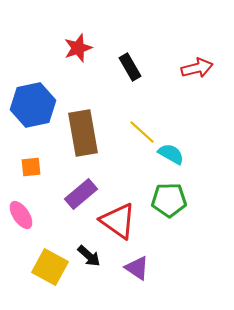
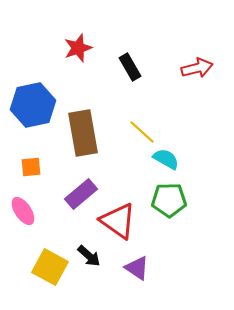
cyan semicircle: moved 5 px left, 5 px down
pink ellipse: moved 2 px right, 4 px up
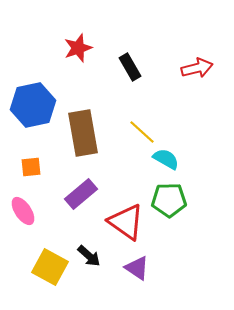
red triangle: moved 8 px right, 1 px down
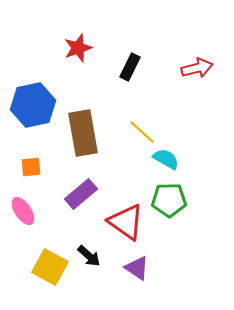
black rectangle: rotated 56 degrees clockwise
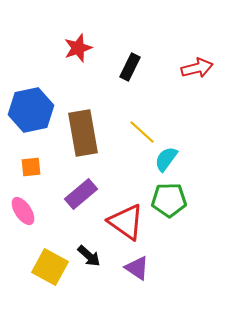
blue hexagon: moved 2 px left, 5 px down
cyan semicircle: rotated 84 degrees counterclockwise
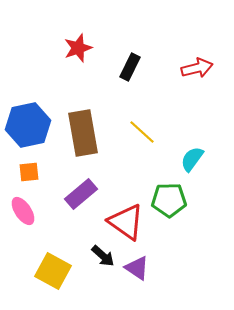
blue hexagon: moved 3 px left, 15 px down
cyan semicircle: moved 26 px right
orange square: moved 2 px left, 5 px down
black arrow: moved 14 px right
yellow square: moved 3 px right, 4 px down
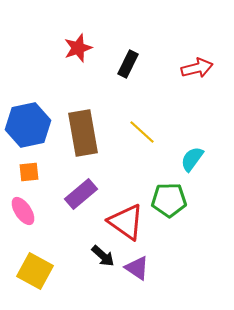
black rectangle: moved 2 px left, 3 px up
yellow square: moved 18 px left
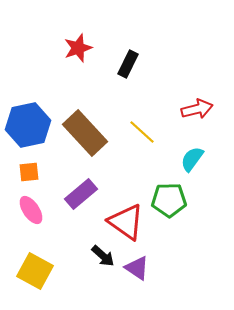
red arrow: moved 41 px down
brown rectangle: moved 2 px right; rotated 33 degrees counterclockwise
pink ellipse: moved 8 px right, 1 px up
